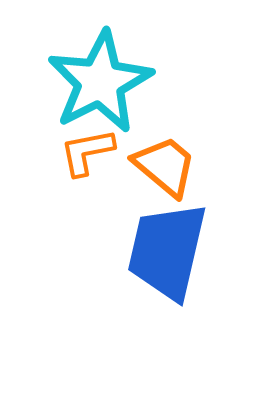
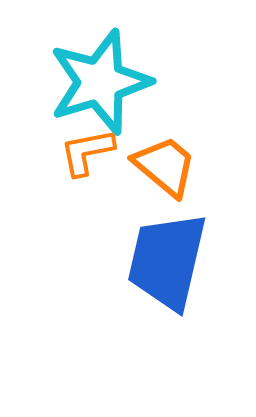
cyan star: rotated 10 degrees clockwise
blue trapezoid: moved 10 px down
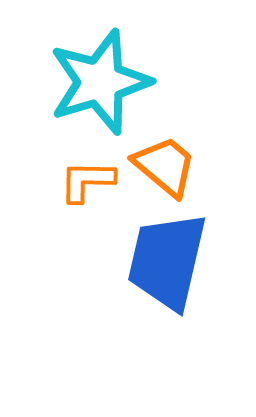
orange L-shape: moved 29 px down; rotated 12 degrees clockwise
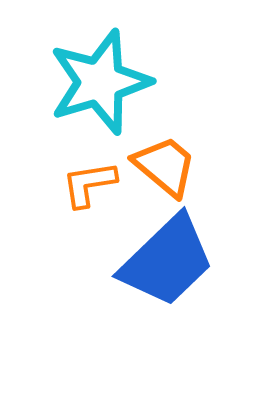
orange L-shape: moved 2 px right, 3 px down; rotated 10 degrees counterclockwise
blue trapezoid: rotated 147 degrees counterclockwise
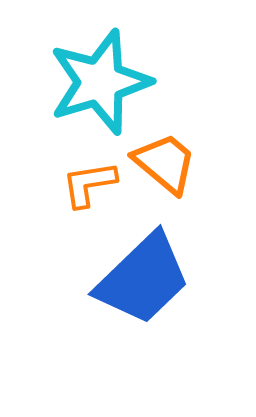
orange trapezoid: moved 3 px up
blue trapezoid: moved 24 px left, 18 px down
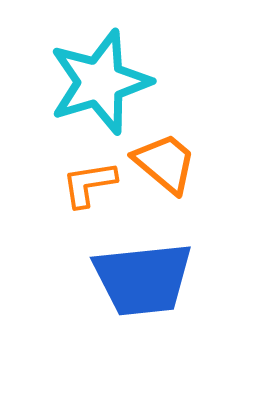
blue trapezoid: rotated 38 degrees clockwise
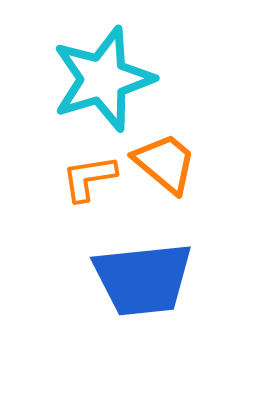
cyan star: moved 3 px right, 3 px up
orange L-shape: moved 6 px up
